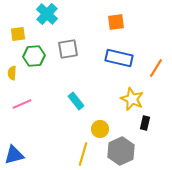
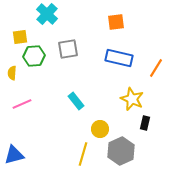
yellow square: moved 2 px right, 3 px down
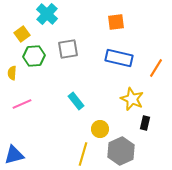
yellow square: moved 2 px right, 3 px up; rotated 28 degrees counterclockwise
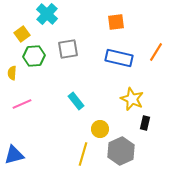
orange line: moved 16 px up
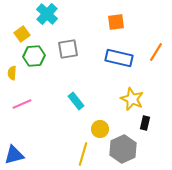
gray hexagon: moved 2 px right, 2 px up
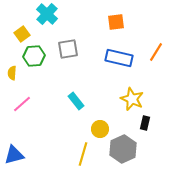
pink line: rotated 18 degrees counterclockwise
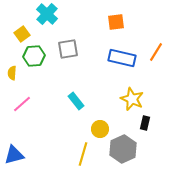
blue rectangle: moved 3 px right
